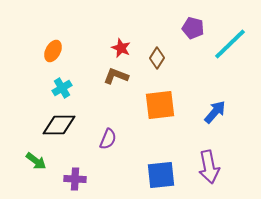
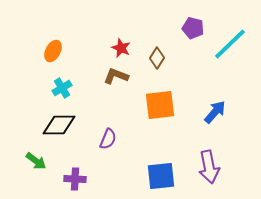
blue square: moved 1 px down
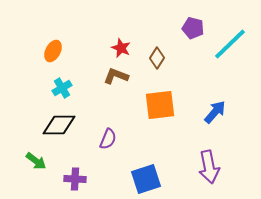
blue square: moved 15 px left, 3 px down; rotated 12 degrees counterclockwise
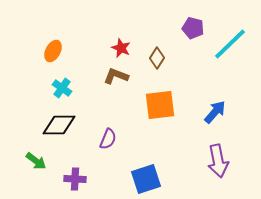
cyan cross: rotated 24 degrees counterclockwise
purple arrow: moved 9 px right, 6 px up
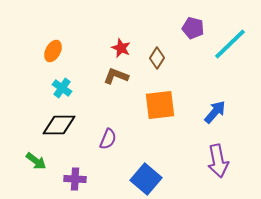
blue square: rotated 32 degrees counterclockwise
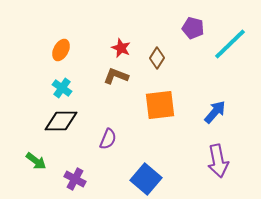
orange ellipse: moved 8 px right, 1 px up
black diamond: moved 2 px right, 4 px up
purple cross: rotated 25 degrees clockwise
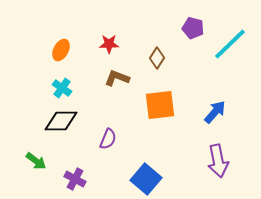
red star: moved 12 px left, 4 px up; rotated 24 degrees counterclockwise
brown L-shape: moved 1 px right, 2 px down
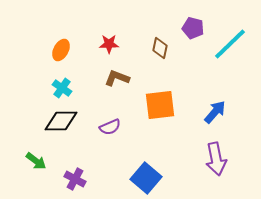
brown diamond: moved 3 px right, 10 px up; rotated 20 degrees counterclockwise
purple semicircle: moved 2 px right, 12 px up; rotated 45 degrees clockwise
purple arrow: moved 2 px left, 2 px up
blue square: moved 1 px up
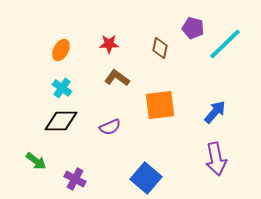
cyan line: moved 5 px left
brown L-shape: rotated 15 degrees clockwise
